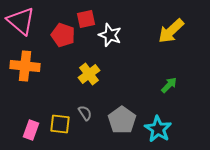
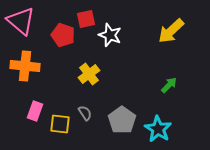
pink rectangle: moved 4 px right, 19 px up
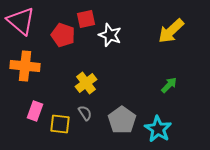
yellow cross: moved 3 px left, 9 px down
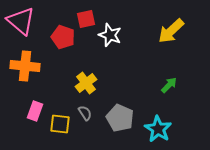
red pentagon: moved 2 px down
gray pentagon: moved 2 px left, 2 px up; rotated 12 degrees counterclockwise
